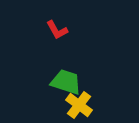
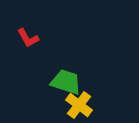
red L-shape: moved 29 px left, 8 px down
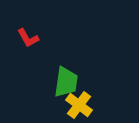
green trapezoid: rotated 80 degrees clockwise
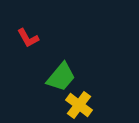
green trapezoid: moved 5 px left, 5 px up; rotated 32 degrees clockwise
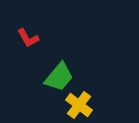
green trapezoid: moved 2 px left
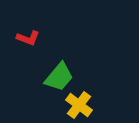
red L-shape: rotated 40 degrees counterclockwise
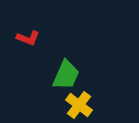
green trapezoid: moved 7 px right, 2 px up; rotated 16 degrees counterclockwise
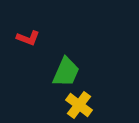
green trapezoid: moved 3 px up
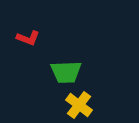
green trapezoid: rotated 64 degrees clockwise
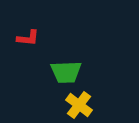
red L-shape: rotated 15 degrees counterclockwise
